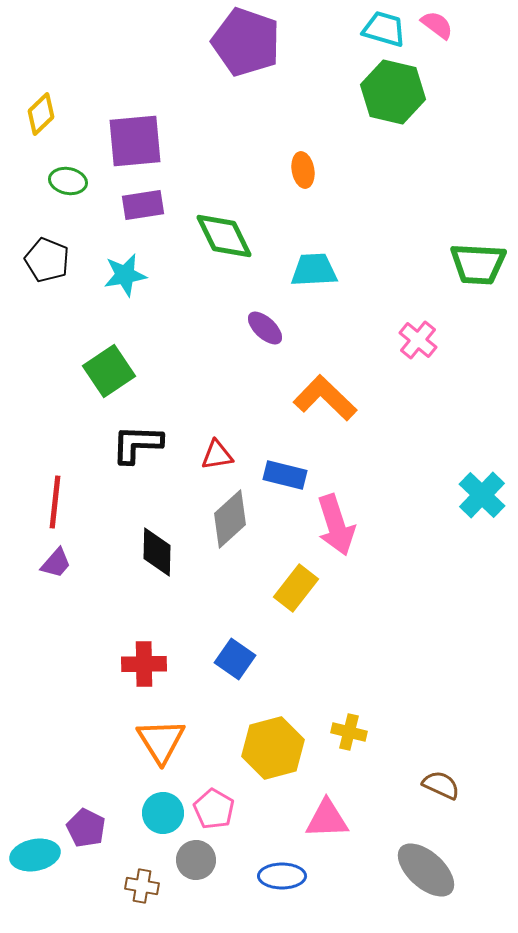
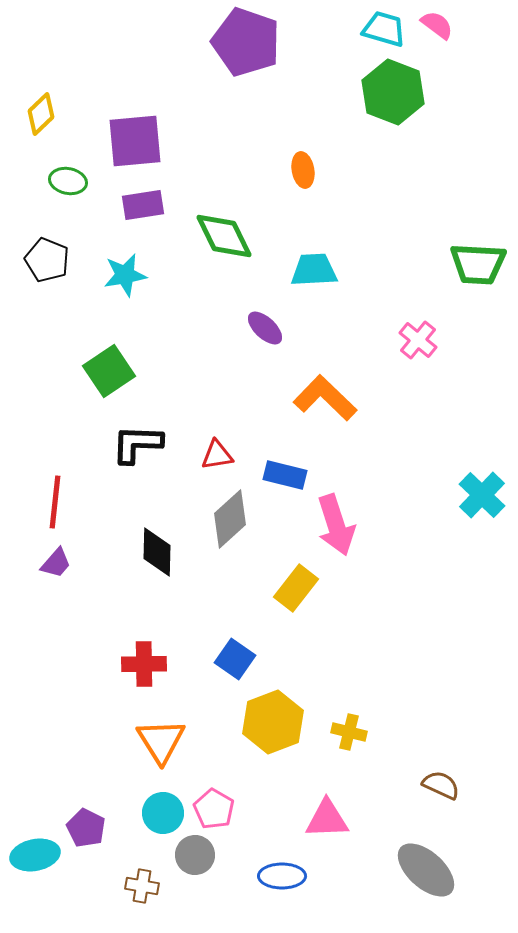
green hexagon at (393, 92): rotated 8 degrees clockwise
yellow hexagon at (273, 748): moved 26 px up; rotated 6 degrees counterclockwise
gray circle at (196, 860): moved 1 px left, 5 px up
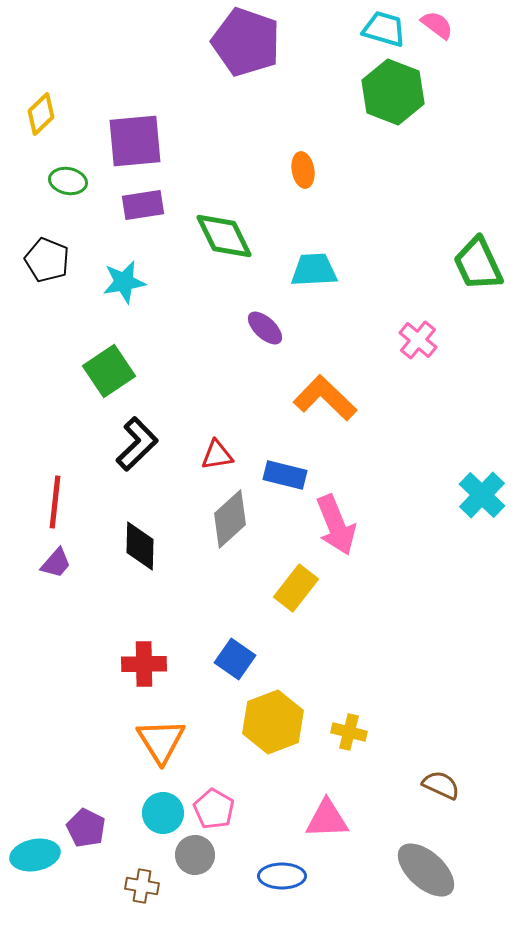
green trapezoid at (478, 264): rotated 62 degrees clockwise
cyan star at (125, 275): moved 1 px left, 7 px down
black L-shape at (137, 444): rotated 134 degrees clockwise
pink arrow at (336, 525): rotated 4 degrees counterclockwise
black diamond at (157, 552): moved 17 px left, 6 px up
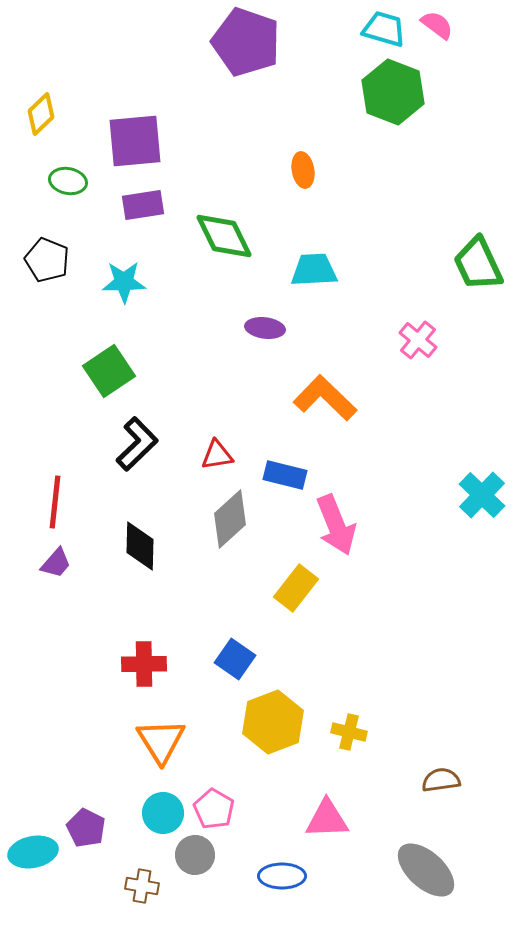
cyan star at (124, 282): rotated 9 degrees clockwise
purple ellipse at (265, 328): rotated 36 degrees counterclockwise
brown semicircle at (441, 785): moved 5 px up; rotated 33 degrees counterclockwise
cyan ellipse at (35, 855): moved 2 px left, 3 px up
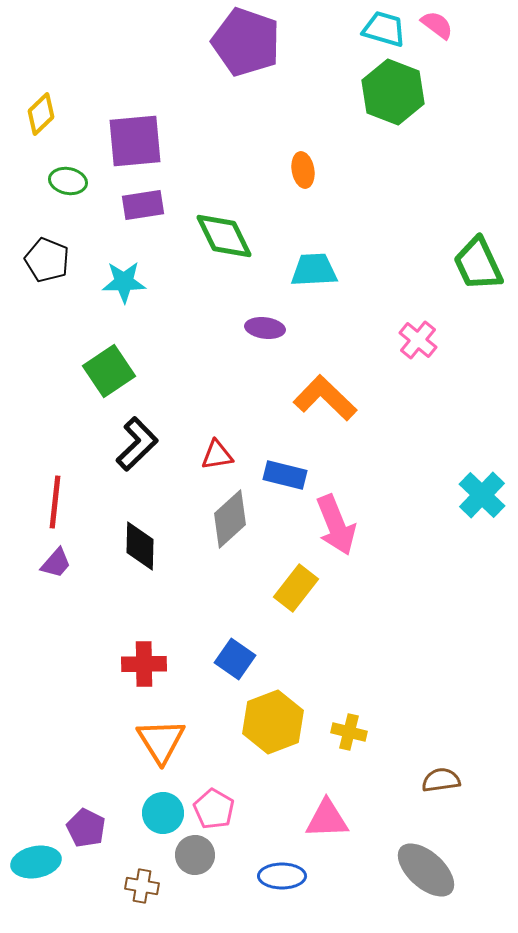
cyan ellipse at (33, 852): moved 3 px right, 10 px down
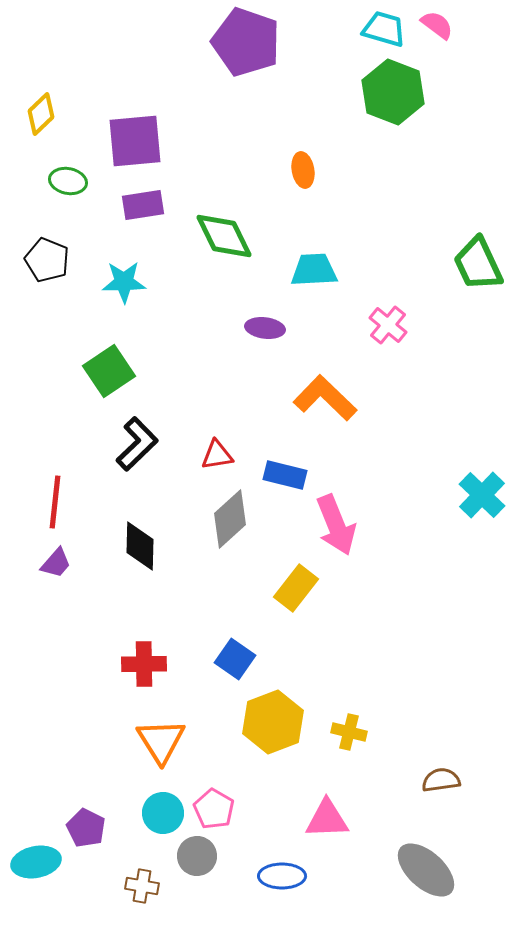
pink cross at (418, 340): moved 30 px left, 15 px up
gray circle at (195, 855): moved 2 px right, 1 px down
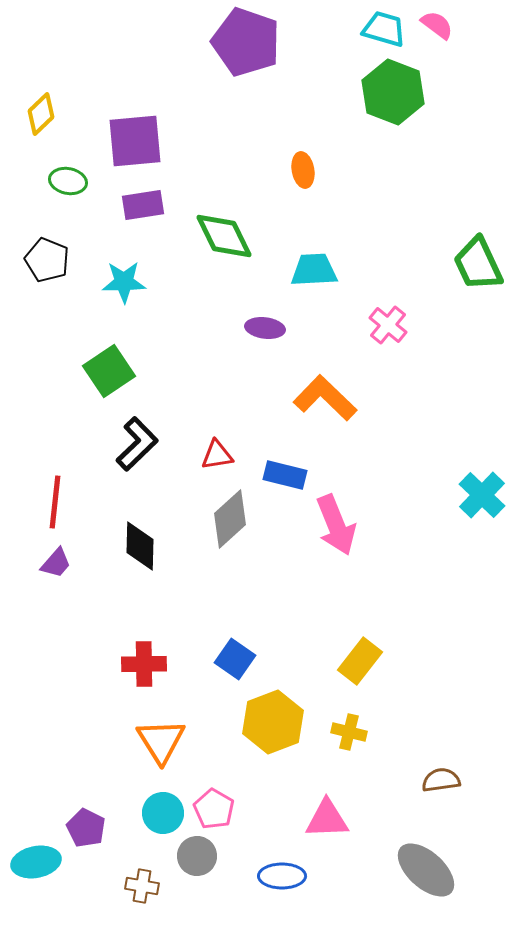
yellow rectangle at (296, 588): moved 64 px right, 73 px down
